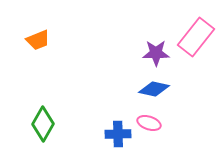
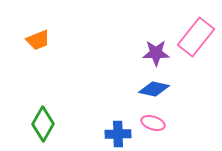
pink ellipse: moved 4 px right
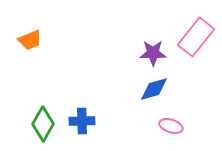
orange trapezoid: moved 8 px left
purple star: moved 3 px left
blue diamond: rotated 28 degrees counterclockwise
pink ellipse: moved 18 px right, 3 px down
blue cross: moved 36 px left, 13 px up
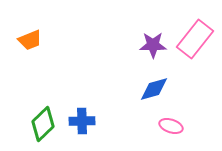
pink rectangle: moved 1 px left, 2 px down
purple star: moved 8 px up
green diamond: rotated 16 degrees clockwise
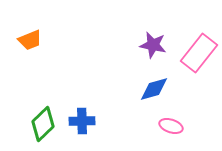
pink rectangle: moved 4 px right, 14 px down
purple star: rotated 12 degrees clockwise
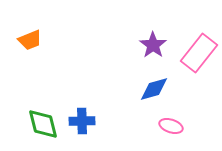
purple star: rotated 24 degrees clockwise
green diamond: rotated 60 degrees counterclockwise
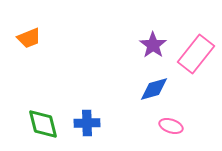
orange trapezoid: moved 1 px left, 2 px up
pink rectangle: moved 3 px left, 1 px down
blue cross: moved 5 px right, 2 px down
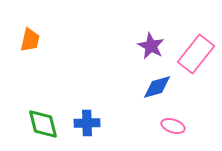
orange trapezoid: moved 1 px right, 2 px down; rotated 55 degrees counterclockwise
purple star: moved 2 px left, 1 px down; rotated 8 degrees counterclockwise
blue diamond: moved 3 px right, 2 px up
pink ellipse: moved 2 px right
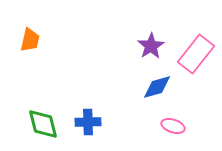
purple star: rotated 12 degrees clockwise
blue cross: moved 1 px right, 1 px up
